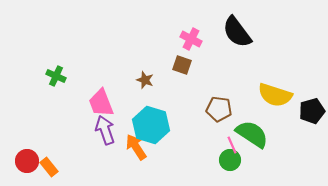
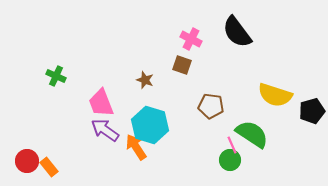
brown pentagon: moved 8 px left, 3 px up
cyan hexagon: moved 1 px left
purple arrow: rotated 36 degrees counterclockwise
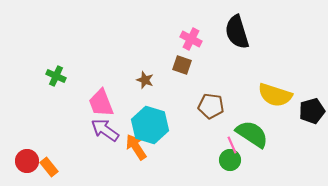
black semicircle: rotated 20 degrees clockwise
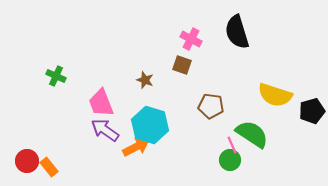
orange arrow: rotated 96 degrees clockwise
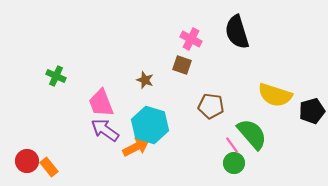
green semicircle: rotated 16 degrees clockwise
pink line: rotated 12 degrees counterclockwise
green circle: moved 4 px right, 3 px down
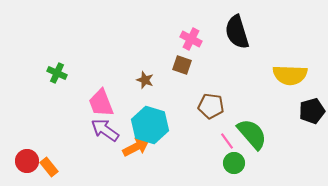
green cross: moved 1 px right, 3 px up
yellow semicircle: moved 15 px right, 20 px up; rotated 16 degrees counterclockwise
pink line: moved 5 px left, 4 px up
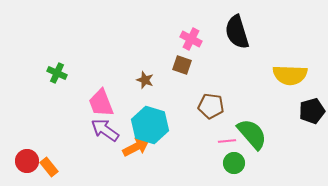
pink line: rotated 60 degrees counterclockwise
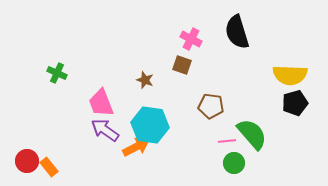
black pentagon: moved 17 px left, 8 px up
cyan hexagon: rotated 9 degrees counterclockwise
